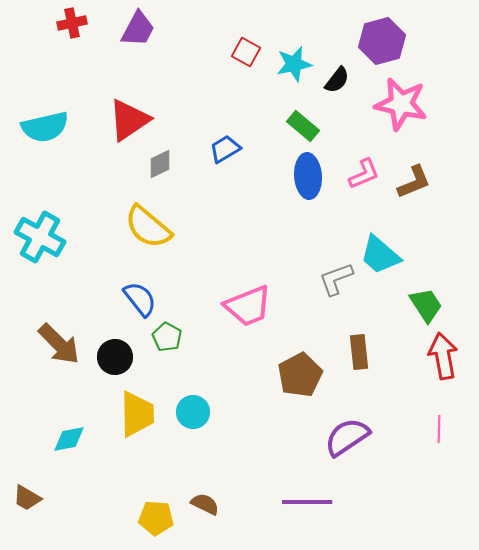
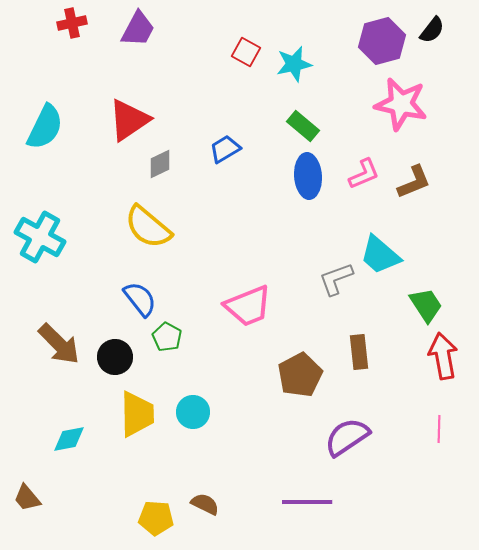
black semicircle: moved 95 px right, 50 px up
cyan semicircle: rotated 51 degrees counterclockwise
brown trapezoid: rotated 20 degrees clockwise
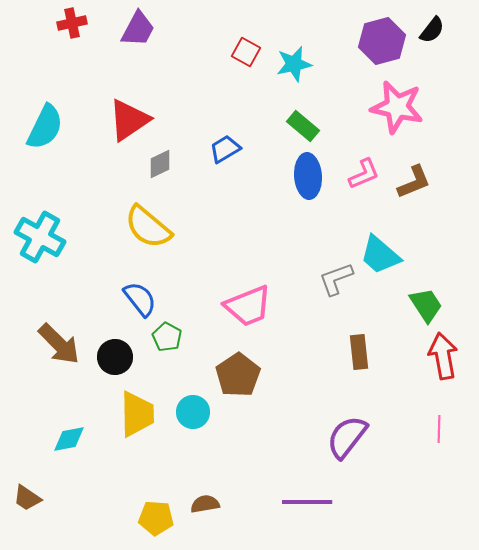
pink star: moved 4 px left, 3 px down
brown pentagon: moved 62 px left; rotated 6 degrees counterclockwise
purple semicircle: rotated 18 degrees counterclockwise
brown trapezoid: rotated 16 degrees counterclockwise
brown semicircle: rotated 36 degrees counterclockwise
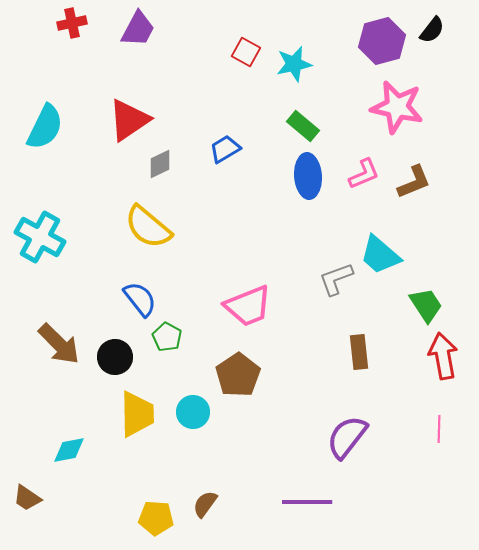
cyan diamond: moved 11 px down
brown semicircle: rotated 44 degrees counterclockwise
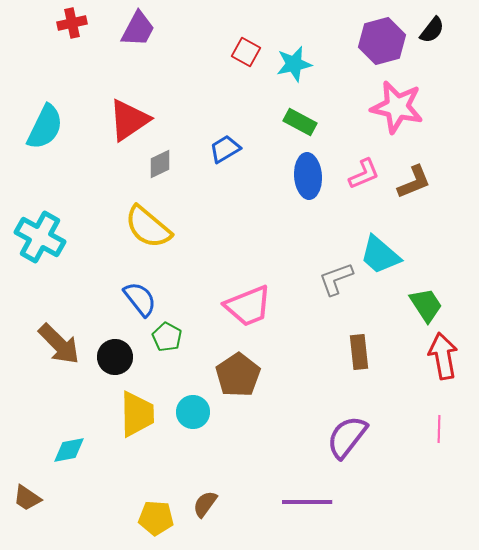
green rectangle: moved 3 px left, 4 px up; rotated 12 degrees counterclockwise
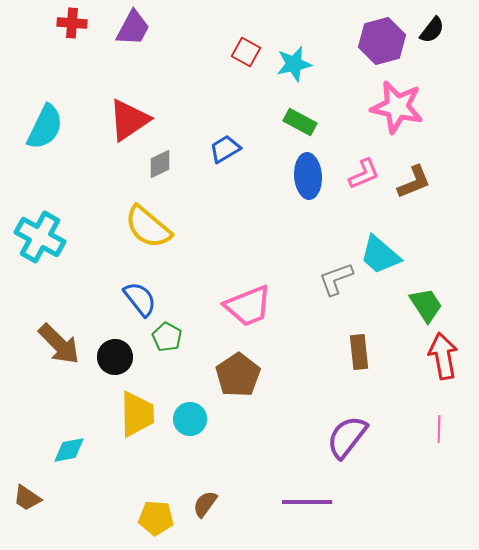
red cross: rotated 16 degrees clockwise
purple trapezoid: moved 5 px left, 1 px up
cyan circle: moved 3 px left, 7 px down
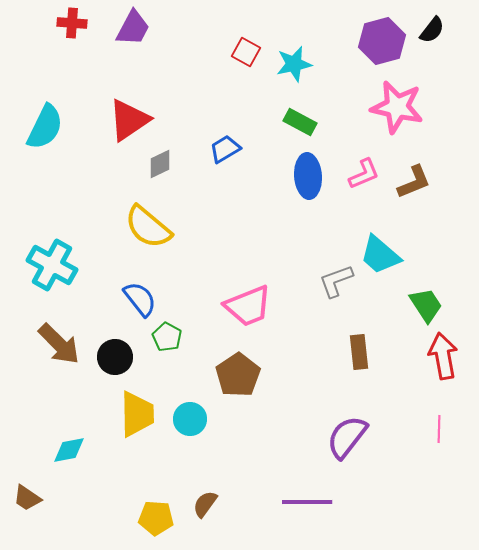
cyan cross: moved 12 px right, 28 px down
gray L-shape: moved 2 px down
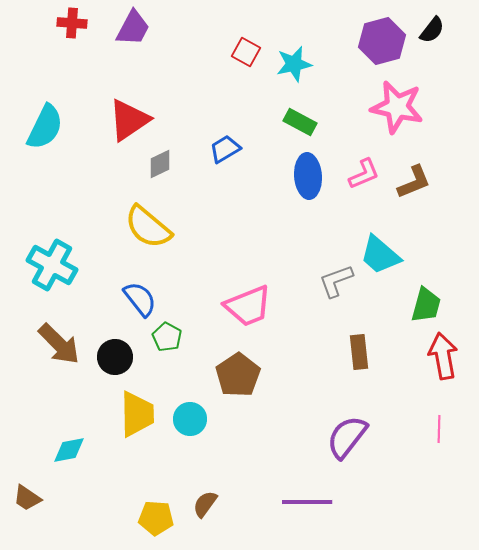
green trapezoid: rotated 48 degrees clockwise
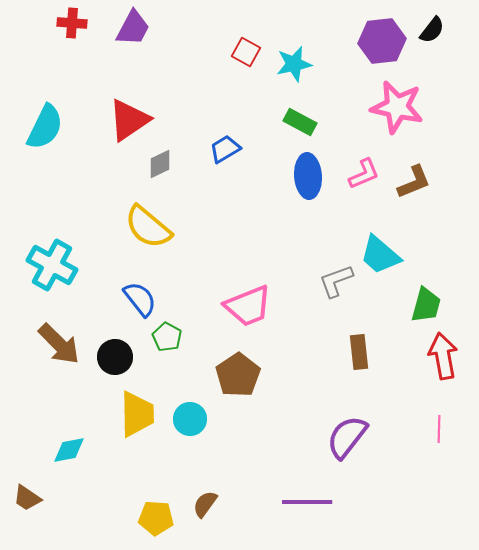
purple hexagon: rotated 9 degrees clockwise
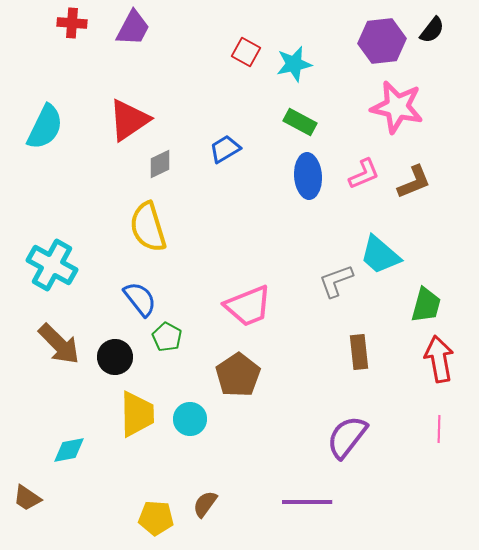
yellow semicircle: rotated 33 degrees clockwise
red arrow: moved 4 px left, 3 px down
